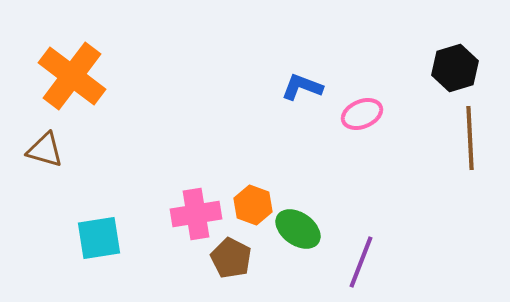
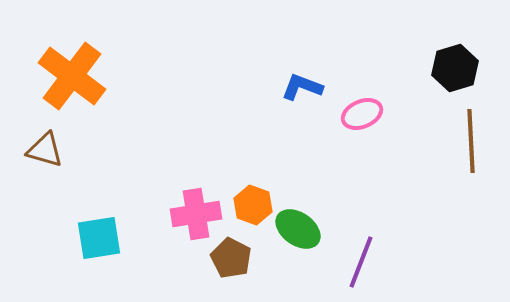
brown line: moved 1 px right, 3 px down
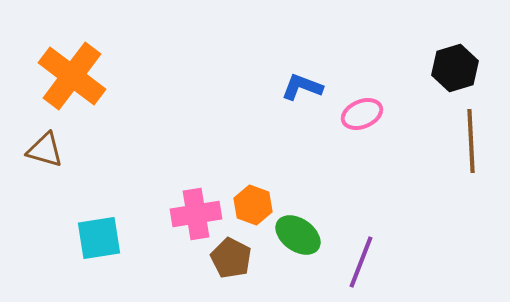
green ellipse: moved 6 px down
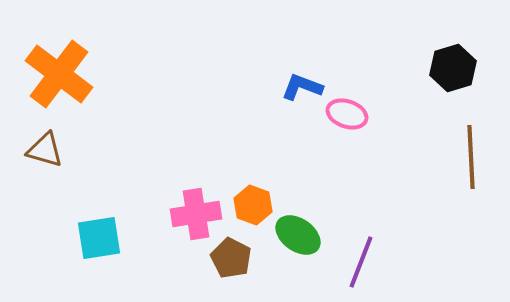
black hexagon: moved 2 px left
orange cross: moved 13 px left, 2 px up
pink ellipse: moved 15 px left; rotated 42 degrees clockwise
brown line: moved 16 px down
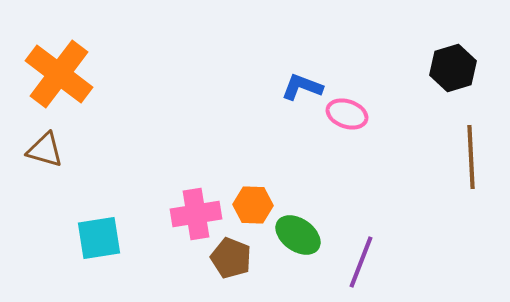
orange hexagon: rotated 18 degrees counterclockwise
brown pentagon: rotated 6 degrees counterclockwise
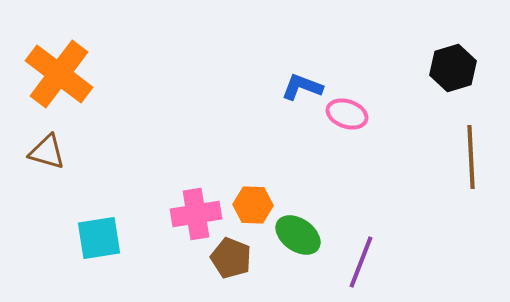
brown triangle: moved 2 px right, 2 px down
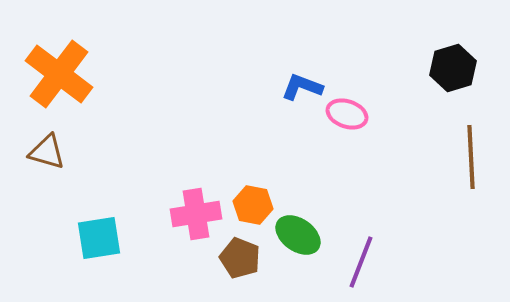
orange hexagon: rotated 9 degrees clockwise
brown pentagon: moved 9 px right
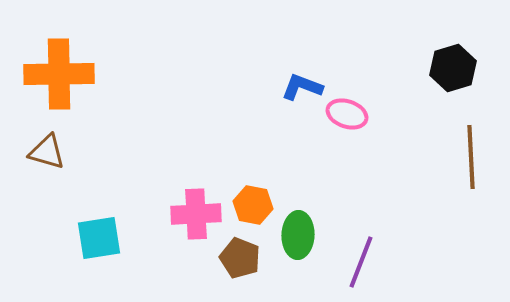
orange cross: rotated 38 degrees counterclockwise
pink cross: rotated 6 degrees clockwise
green ellipse: rotated 57 degrees clockwise
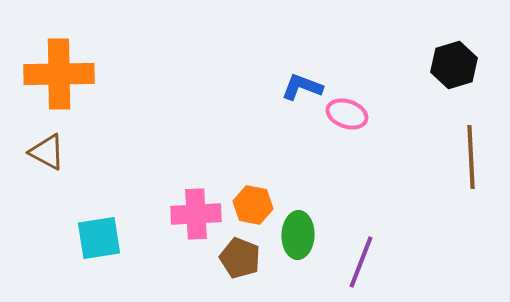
black hexagon: moved 1 px right, 3 px up
brown triangle: rotated 12 degrees clockwise
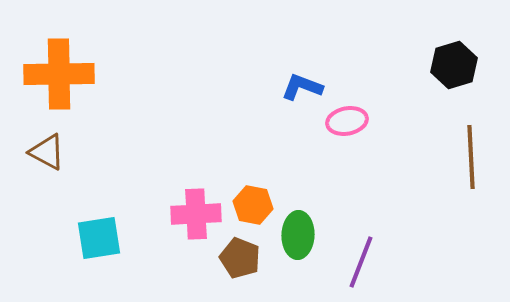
pink ellipse: moved 7 px down; rotated 30 degrees counterclockwise
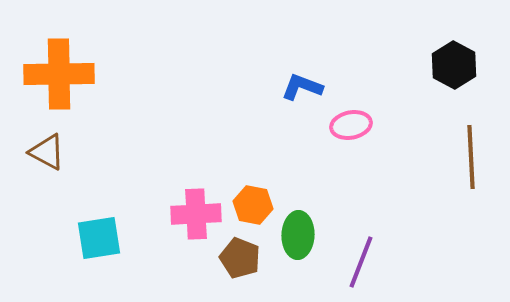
black hexagon: rotated 15 degrees counterclockwise
pink ellipse: moved 4 px right, 4 px down
